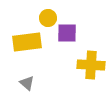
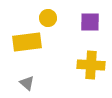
purple square: moved 23 px right, 11 px up
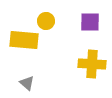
yellow circle: moved 2 px left, 3 px down
yellow rectangle: moved 3 px left, 2 px up; rotated 12 degrees clockwise
yellow cross: moved 1 px right, 1 px up
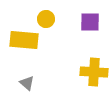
yellow circle: moved 2 px up
yellow cross: moved 2 px right, 8 px down
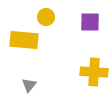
yellow circle: moved 2 px up
gray triangle: moved 2 px right, 2 px down; rotated 28 degrees clockwise
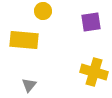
yellow circle: moved 3 px left, 6 px up
purple square: moved 1 px right; rotated 10 degrees counterclockwise
yellow cross: rotated 12 degrees clockwise
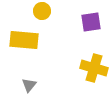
yellow circle: moved 1 px left
yellow cross: moved 4 px up
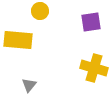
yellow circle: moved 2 px left
yellow rectangle: moved 6 px left
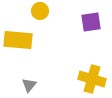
yellow cross: moved 2 px left, 11 px down
